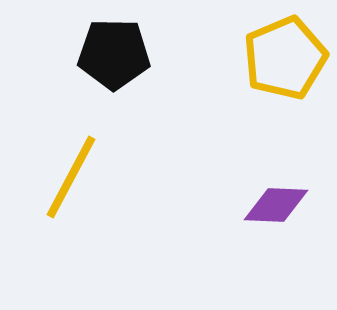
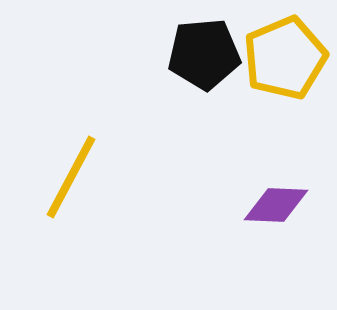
black pentagon: moved 90 px right; rotated 6 degrees counterclockwise
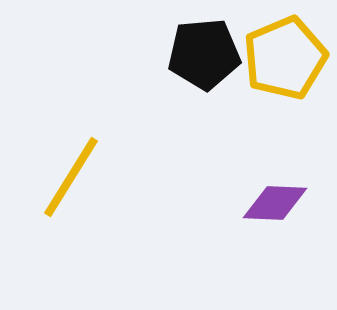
yellow line: rotated 4 degrees clockwise
purple diamond: moved 1 px left, 2 px up
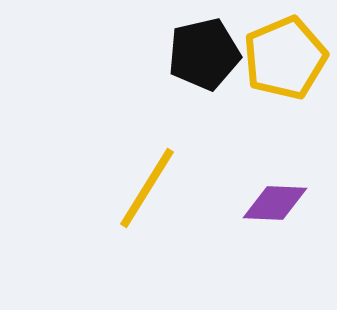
black pentagon: rotated 8 degrees counterclockwise
yellow line: moved 76 px right, 11 px down
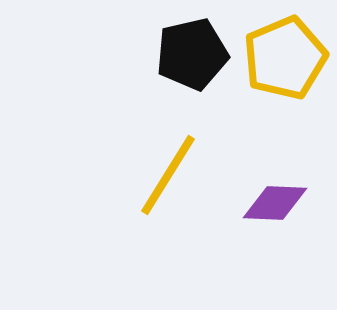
black pentagon: moved 12 px left
yellow line: moved 21 px right, 13 px up
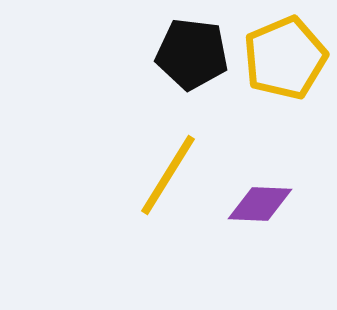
black pentagon: rotated 20 degrees clockwise
purple diamond: moved 15 px left, 1 px down
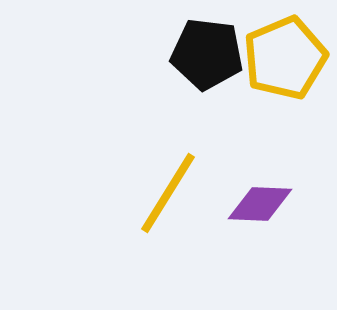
black pentagon: moved 15 px right
yellow line: moved 18 px down
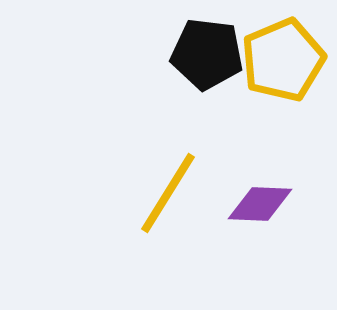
yellow pentagon: moved 2 px left, 2 px down
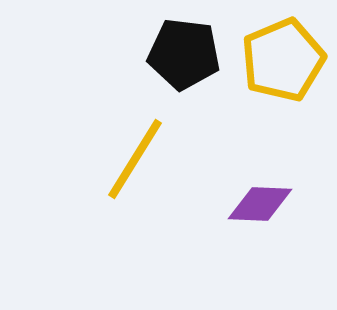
black pentagon: moved 23 px left
yellow line: moved 33 px left, 34 px up
